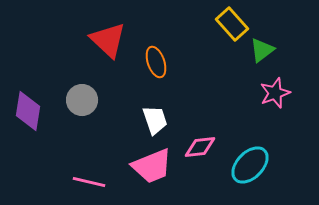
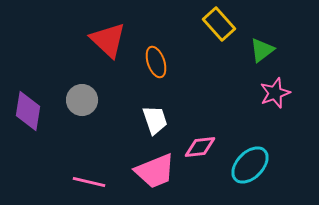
yellow rectangle: moved 13 px left
pink trapezoid: moved 3 px right, 5 px down
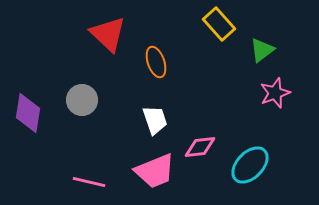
red triangle: moved 6 px up
purple diamond: moved 2 px down
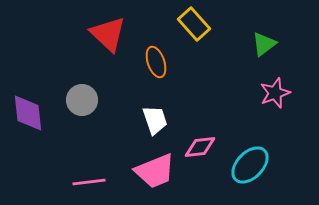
yellow rectangle: moved 25 px left
green triangle: moved 2 px right, 6 px up
purple diamond: rotated 15 degrees counterclockwise
pink line: rotated 20 degrees counterclockwise
